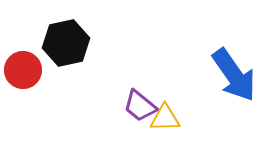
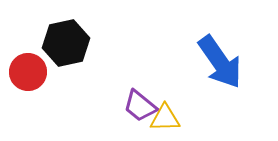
red circle: moved 5 px right, 2 px down
blue arrow: moved 14 px left, 13 px up
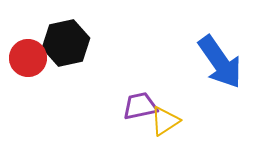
red circle: moved 14 px up
purple trapezoid: rotated 129 degrees clockwise
yellow triangle: moved 3 px down; rotated 32 degrees counterclockwise
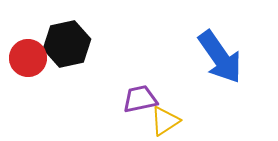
black hexagon: moved 1 px right, 1 px down
blue arrow: moved 5 px up
purple trapezoid: moved 7 px up
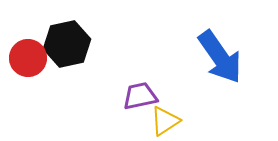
purple trapezoid: moved 3 px up
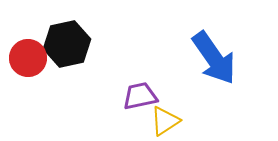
blue arrow: moved 6 px left, 1 px down
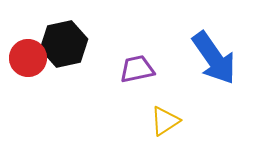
black hexagon: moved 3 px left
purple trapezoid: moved 3 px left, 27 px up
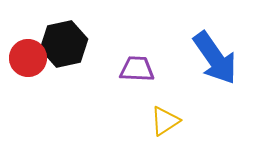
blue arrow: moved 1 px right
purple trapezoid: rotated 15 degrees clockwise
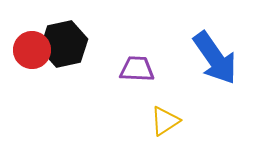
red circle: moved 4 px right, 8 px up
